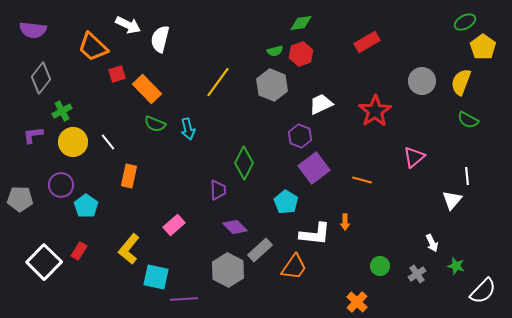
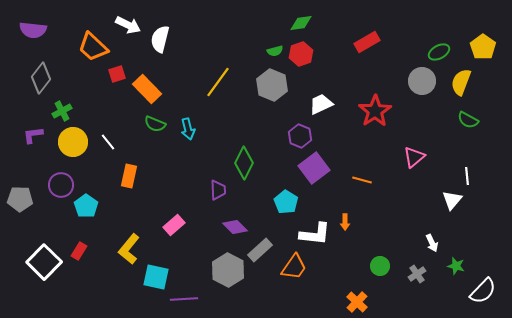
green ellipse at (465, 22): moved 26 px left, 30 px down
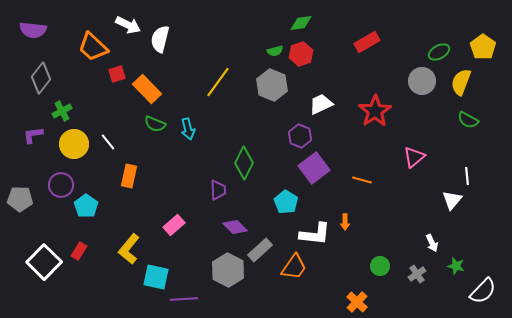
yellow circle at (73, 142): moved 1 px right, 2 px down
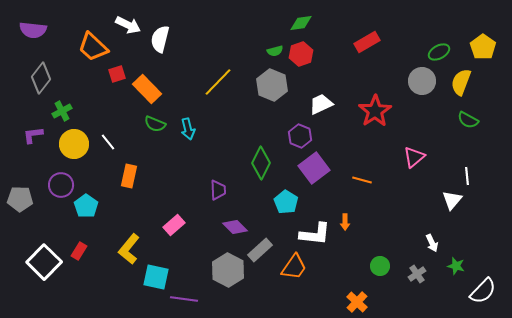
yellow line at (218, 82): rotated 8 degrees clockwise
green diamond at (244, 163): moved 17 px right
purple line at (184, 299): rotated 12 degrees clockwise
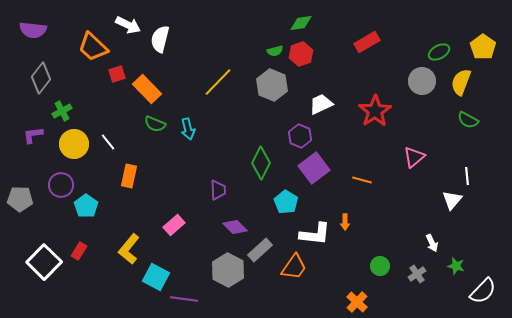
cyan square at (156, 277): rotated 16 degrees clockwise
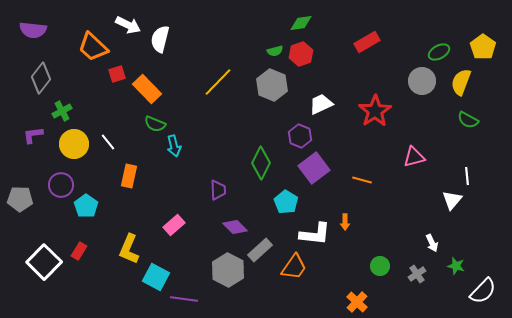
cyan arrow at (188, 129): moved 14 px left, 17 px down
pink triangle at (414, 157): rotated 25 degrees clockwise
yellow L-shape at (129, 249): rotated 16 degrees counterclockwise
